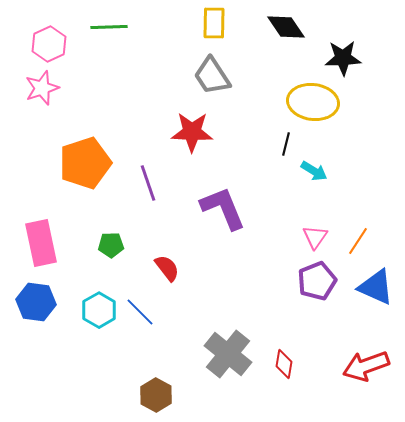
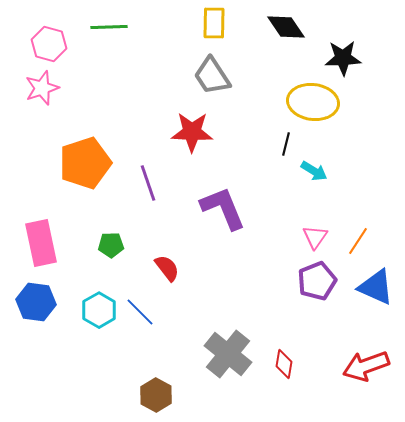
pink hexagon: rotated 20 degrees counterclockwise
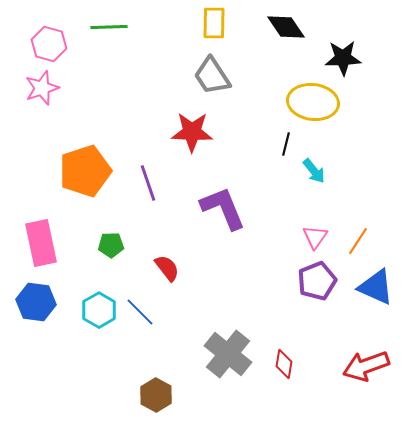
orange pentagon: moved 8 px down
cyan arrow: rotated 20 degrees clockwise
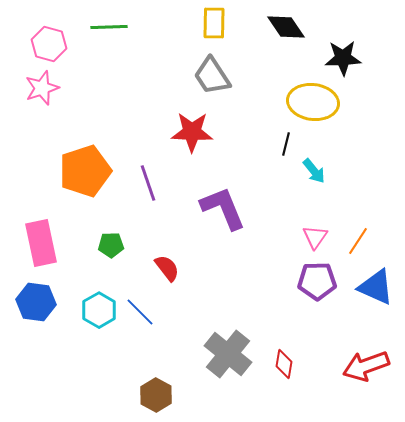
purple pentagon: rotated 21 degrees clockwise
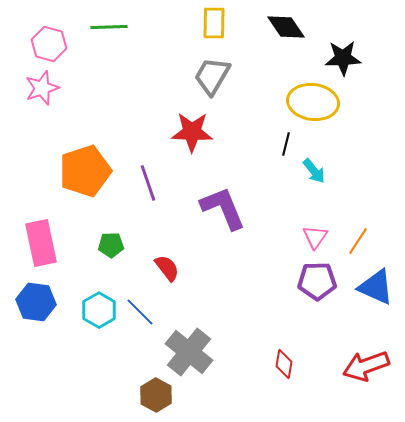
gray trapezoid: rotated 63 degrees clockwise
gray cross: moved 39 px left, 2 px up
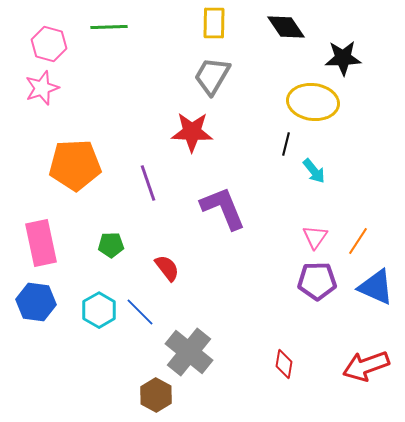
orange pentagon: moved 10 px left, 6 px up; rotated 15 degrees clockwise
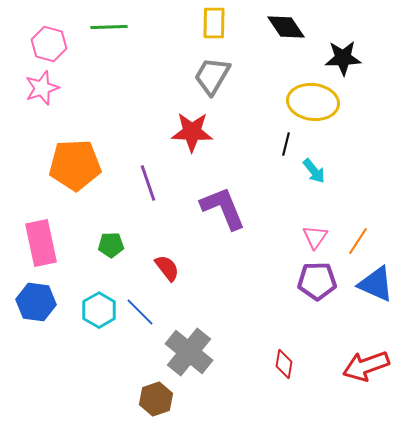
blue triangle: moved 3 px up
brown hexagon: moved 4 px down; rotated 12 degrees clockwise
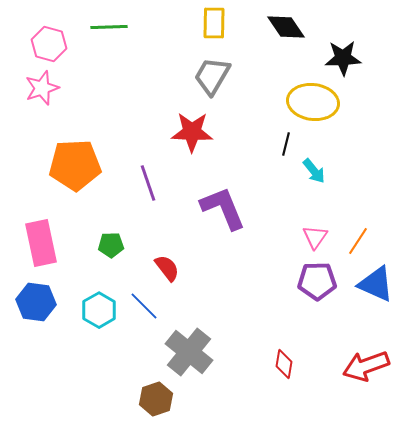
blue line: moved 4 px right, 6 px up
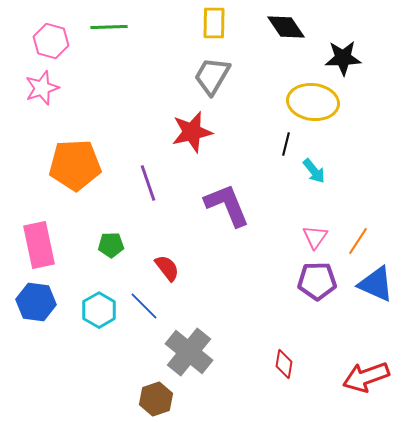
pink hexagon: moved 2 px right, 3 px up
red star: rotated 15 degrees counterclockwise
purple L-shape: moved 4 px right, 3 px up
pink rectangle: moved 2 px left, 2 px down
red arrow: moved 11 px down
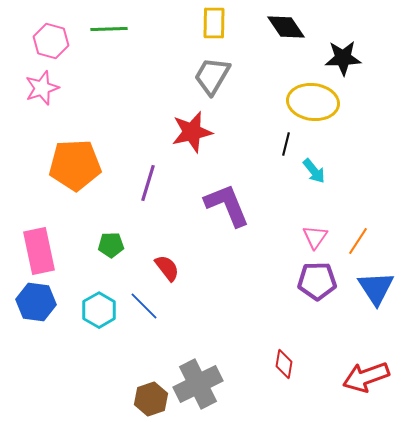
green line: moved 2 px down
purple line: rotated 36 degrees clockwise
pink rectangle: moved 6 px down
blue triangle: moved 4 px down; rotated 33 degrees clockwise
gray cross: moved 9 px right, 32 px down; rotated 24 degrees clockwise
brown hexagon: moved 5 px left
